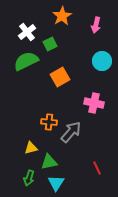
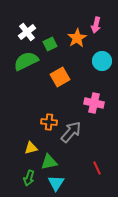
orange star: moved 15 px right, 22 px down
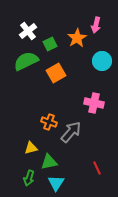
white cross: moved 1 px right, 1 px up
orange square: moved 4 px left, 4 px up
orange cross: rotated 14 degrees clockwise
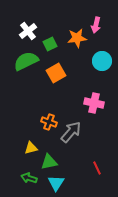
orange star: rotated 24 degrees clockwise
green arrow: rotated 91 degrees clockwise
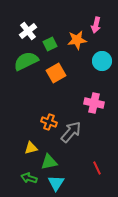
orange star: moved 2 px down
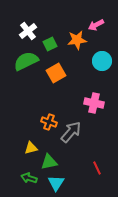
pink arrow: rotated 49 degrees clockwise
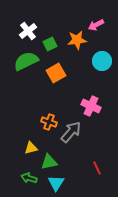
pink cross: moved 3 px left, 3 px down; rotated 12 degrees clockwise
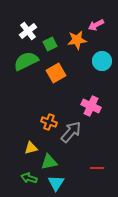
red line: rotated 64 degrees counterclockwise
